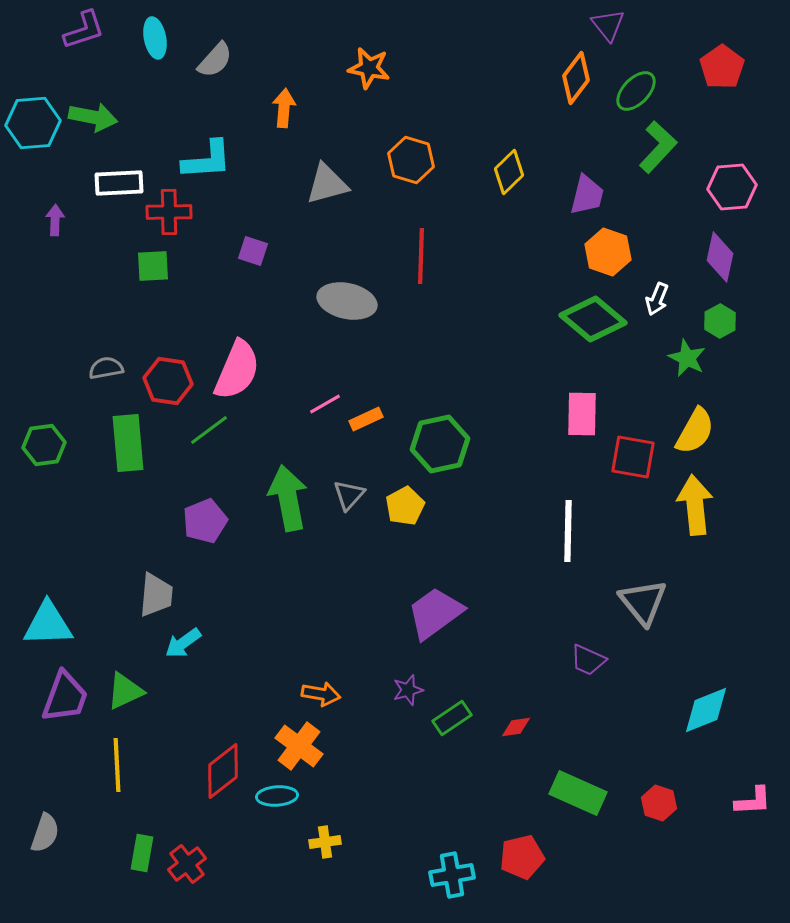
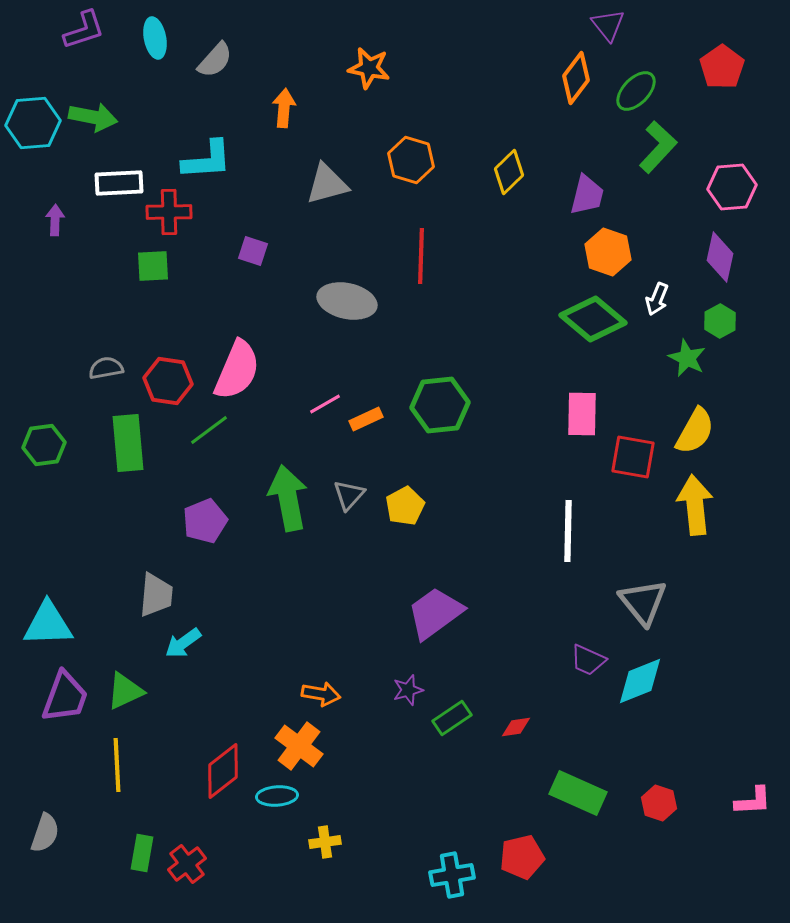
green hexagon at (440, 444): moved 39 px up; rotated 6 degrees clockwise
cyan diamond at (706, 710): moved 66 px left, 29 px up
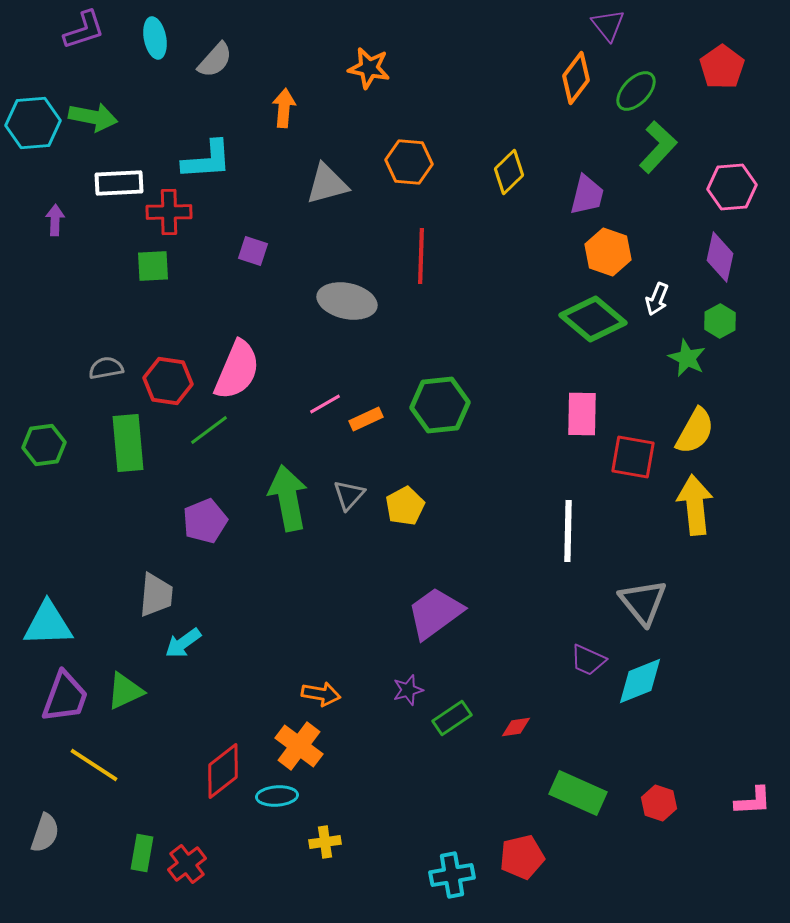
orange hexagon at (411, 160): moved 2 px left, 2 px down; rotated 12 degrees counterclockwise
yellow line at (117, 765): moved 23 px left; rotated 54 degrees counterclockwise
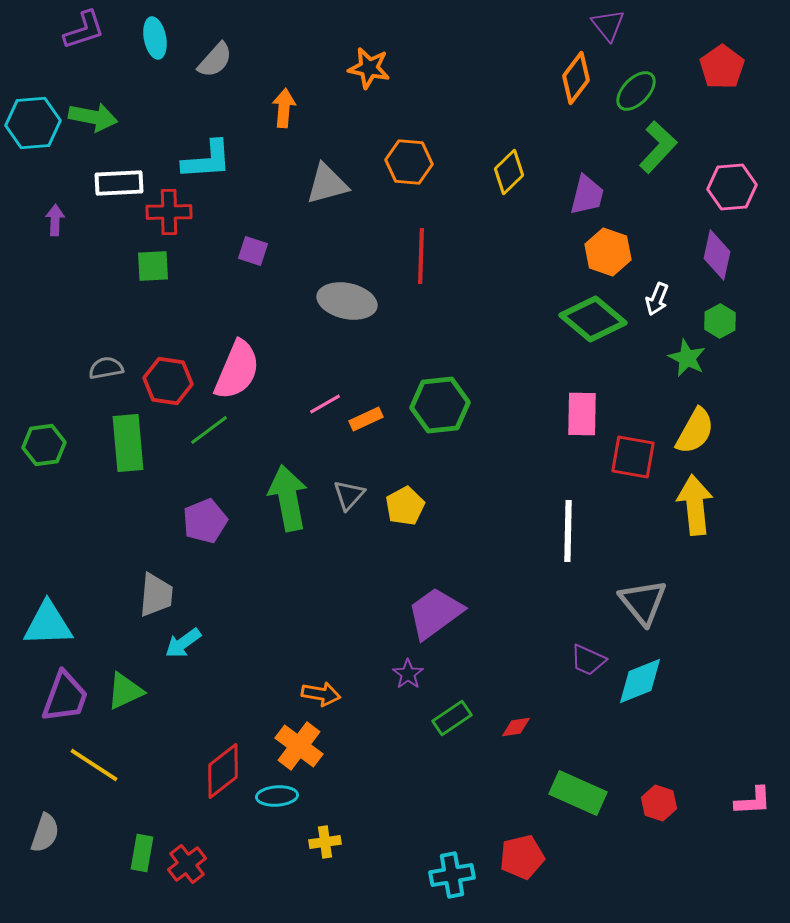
purple diamond at (720, 257): moved 3 px left, 2 px up
purple star at (408, 690): moved 16 px up; rotated 20 degrees counterclockwise
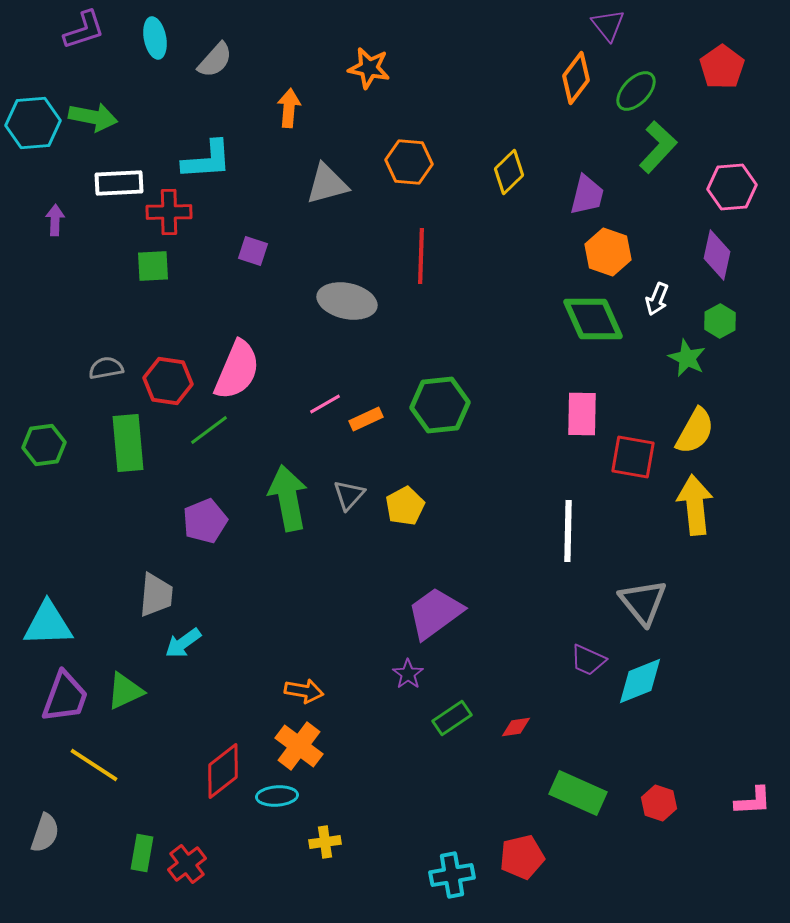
orange arrow at (284, 108): moved 5 px right
green diamond at (593, 319): rotated 26 degrees clockwise
orange arrow at (321, 694): moved 17 px left, 3 px up
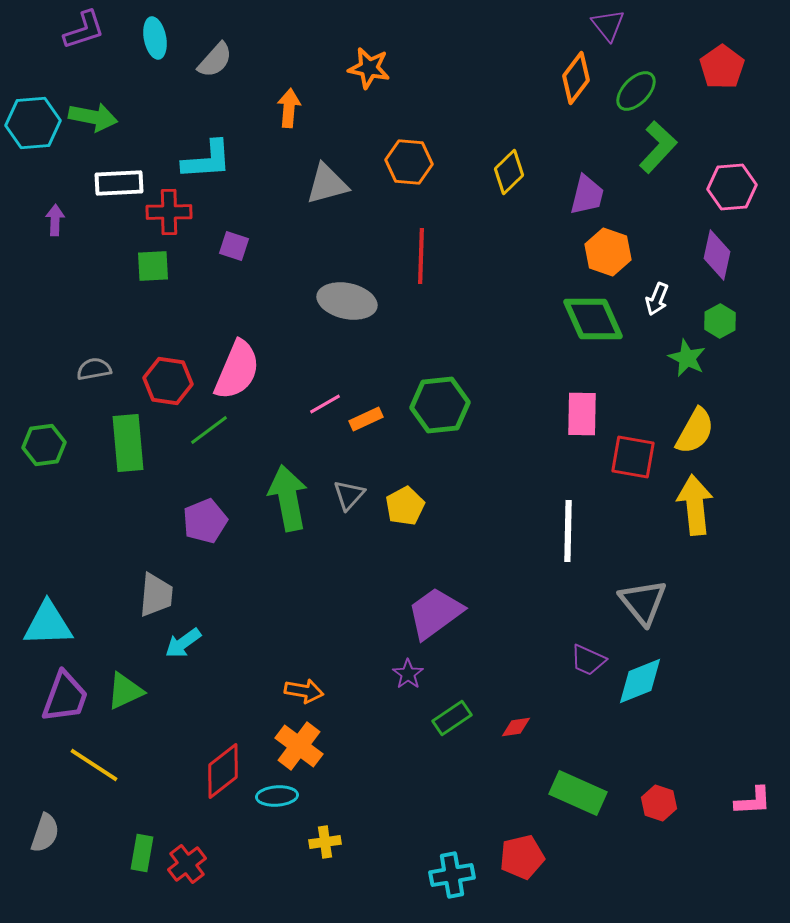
purple square at (253, 251): moved 19 px left, 5 px up
gray semicircle at (106, 368): moved 12 px left, 1 px down
